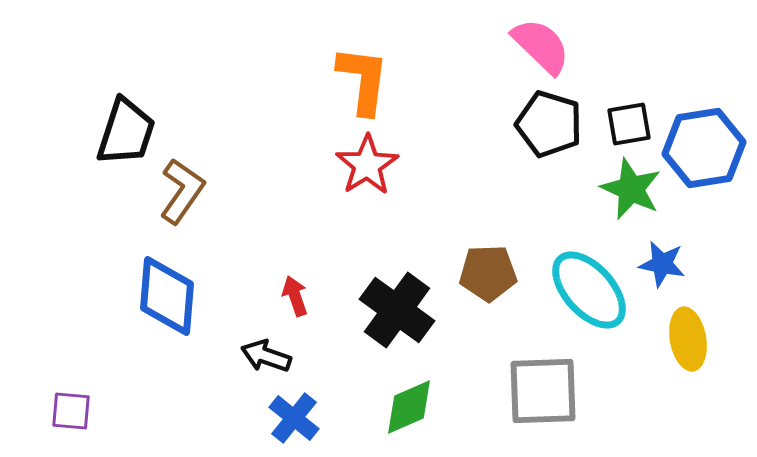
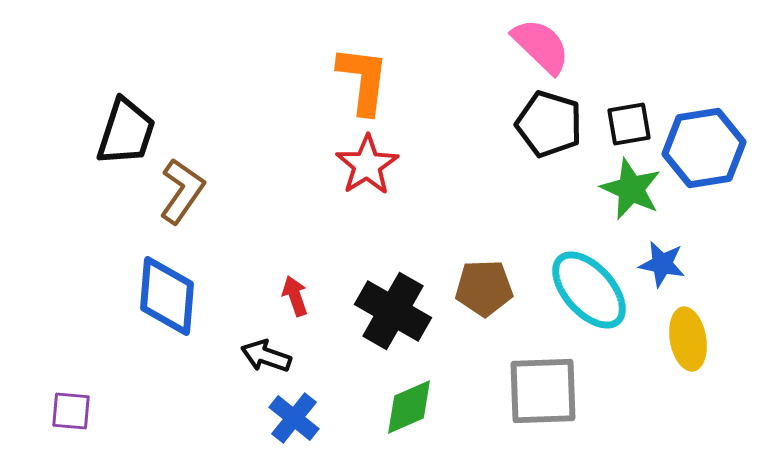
brown pentagon: moved 4 px left, 15 px down
black cross: moved 4 px left, 1 px down; rotated 6 degrees counterclockwise
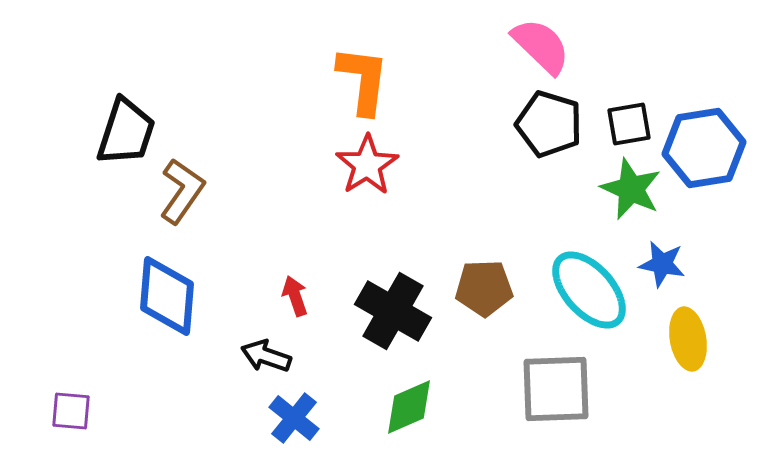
gray square: moved 13 px right, 2 px up
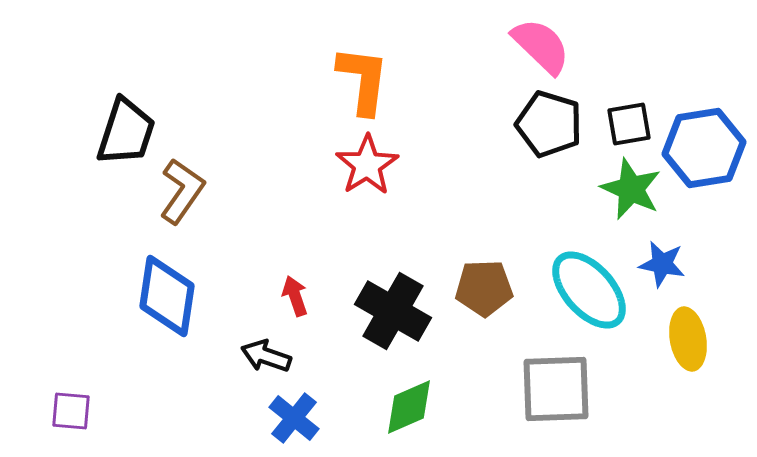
blue diamond: rotated 4 degrees clockwise
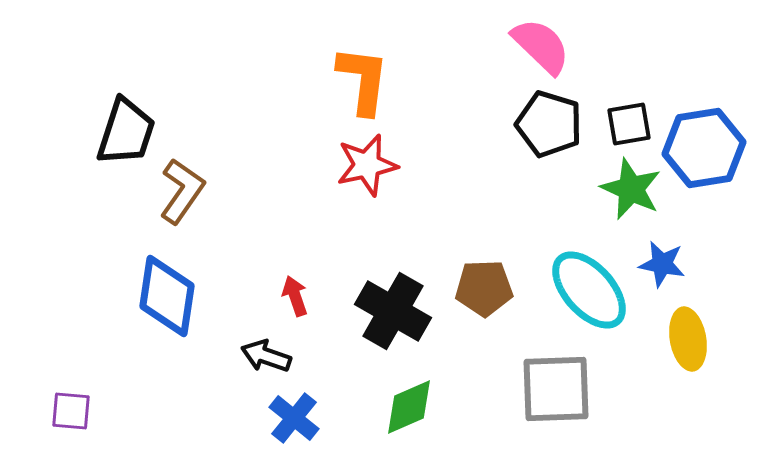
red star: rotated 20 degrees clockwise
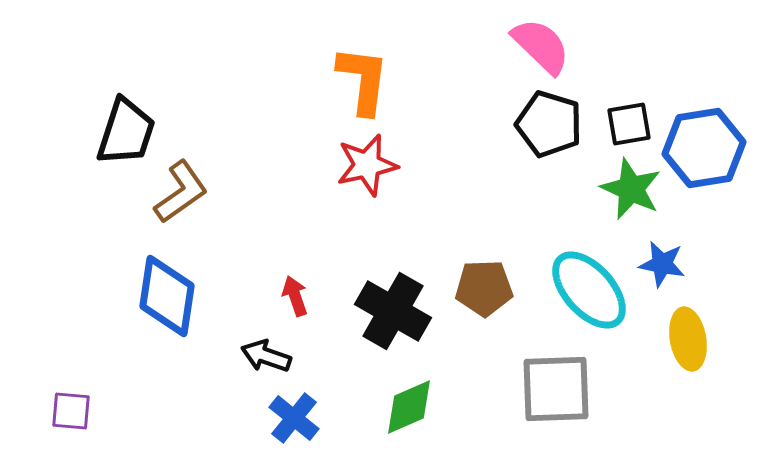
brown L-shape: moved 1 px left, 1 px down; rotated 20 degrees clockwise
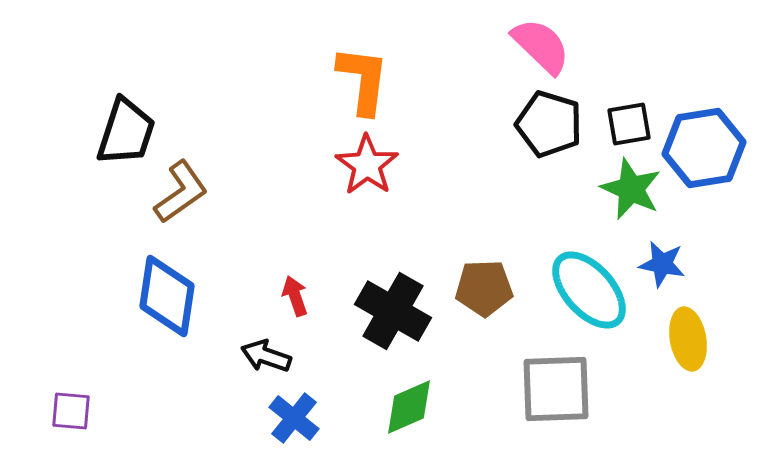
red star: rotated 24 degrees counterclockwise
